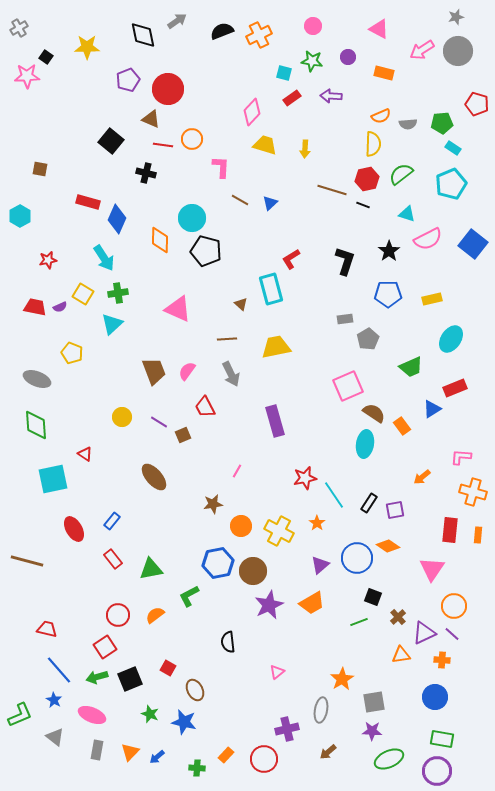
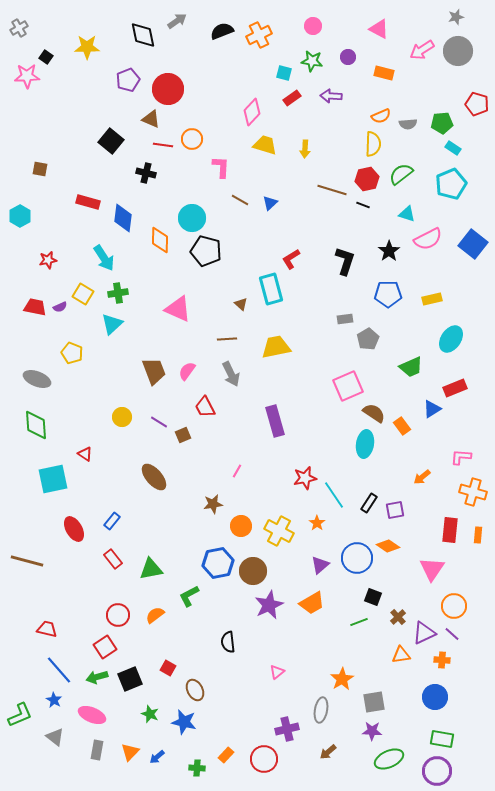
blue diamond at (117, 219): moved 6 px right, 1 px up; rotated 16 degrees counterclockwise
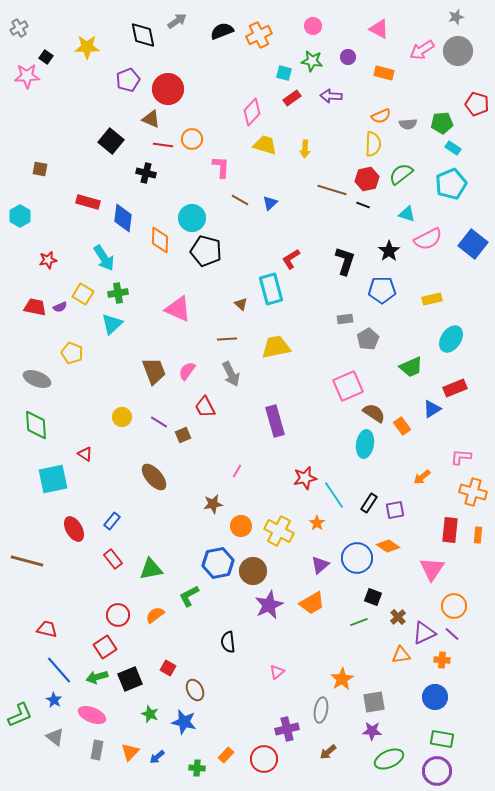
blue pentagon at (388, 294): moved 6 px left, 4 px up
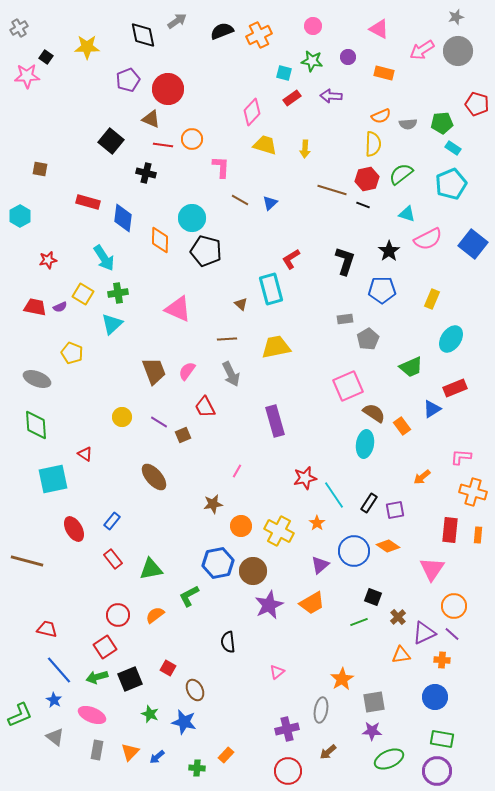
yellow rectangle at (432, 299): rotated 54 degrees counterclockwise
blue circle at (357, 558): moved 3 px left, 7 px up
red circle at (264, 759): moved 24 px right, 12 px down
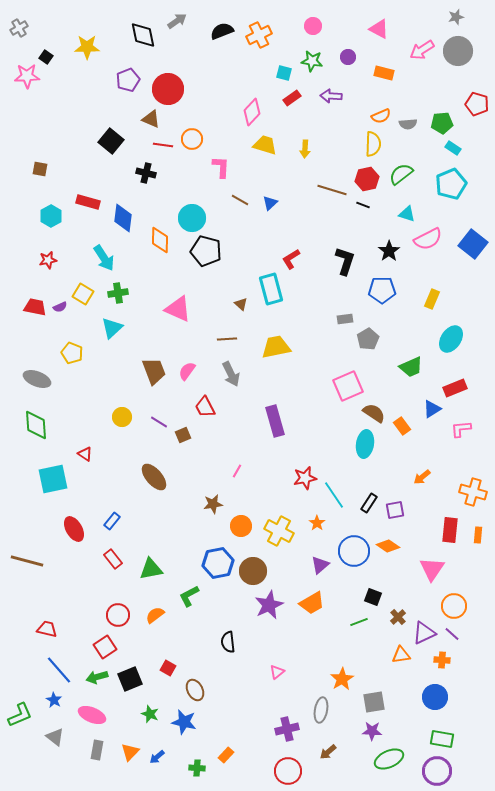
cyan hexagon at (20, 216): moved 31 px right
cyan triangle at (112, 324): moved 4 px down
pink L-shape at (461, 457): moved 28 px up; rotated 10 degrees counterclockwise
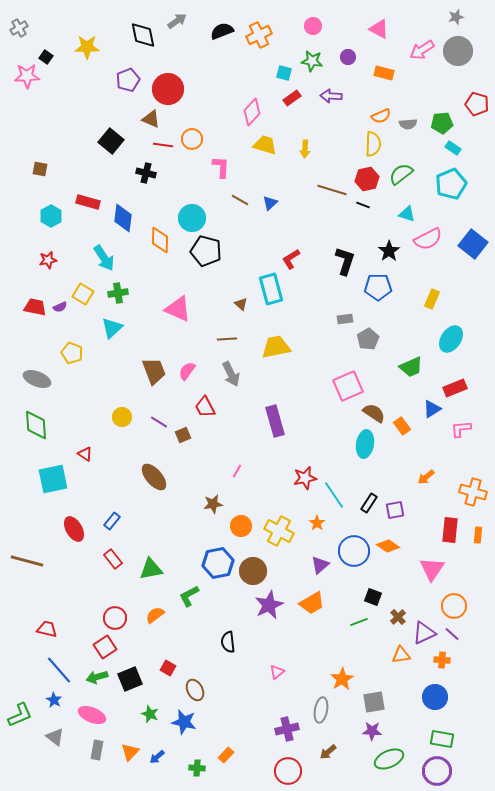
blue pentagon at (382, 290): moved 4 px left, 3 px up
orange arrow at (422, 477): moved 4 px right
red circle at (118, 615): moved 3 px left, 3 px down
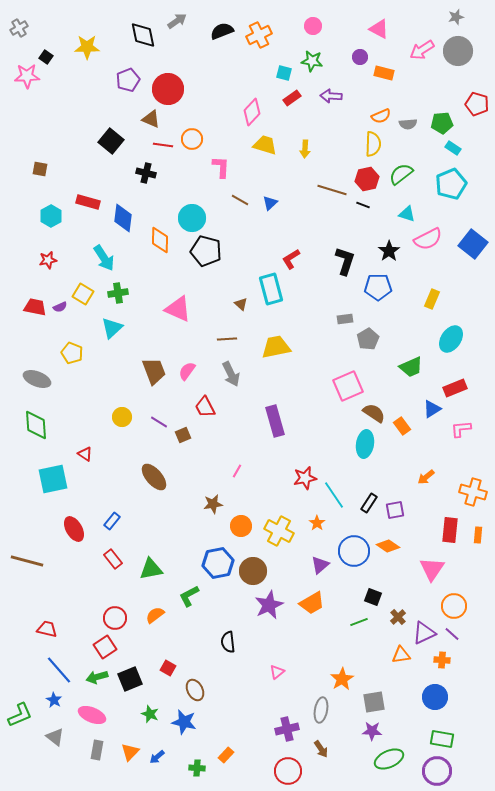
purple circle at (348, 57): moved 12 px right
brown arrow at (328, 752): moved 7 px left, 3 px up; rotated 84 degrees counterclockwise
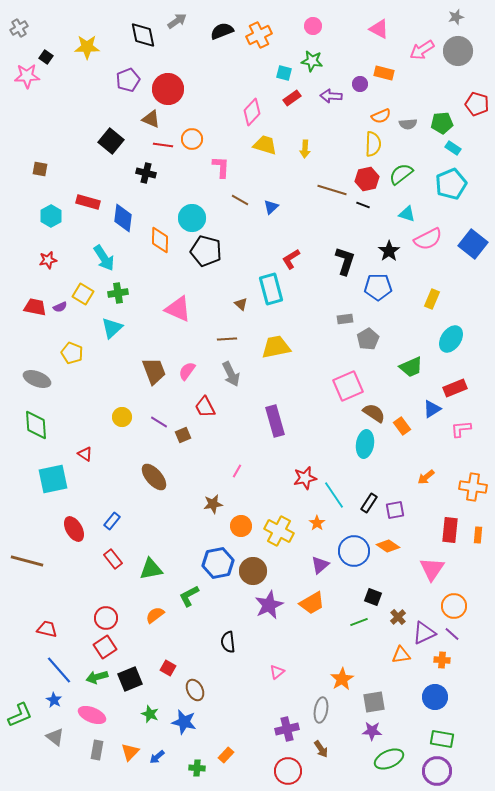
purple circle at (360, 57): moved 27 px down
blue triangle at (270, 203): moved 1 px right, 4 px down
orange cross at (473, 492): moved 5 px up; rotated 8 degrees counterclockwise
red circle at (115, 618): moved 9 px left
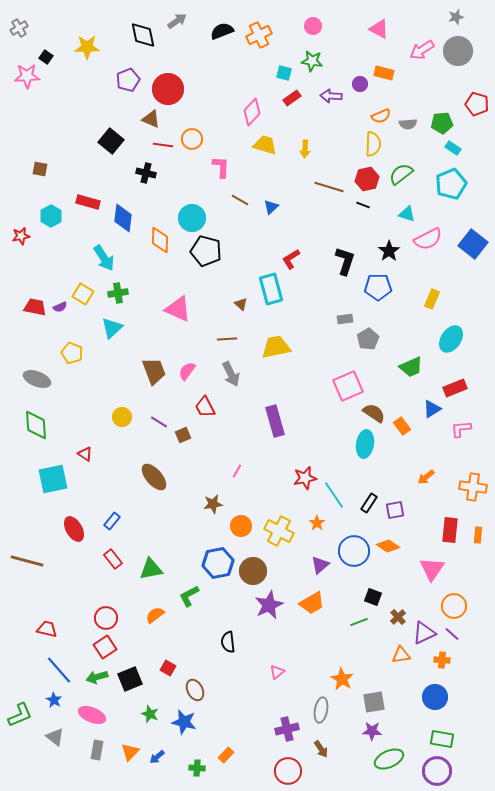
brown line at (332, 190): moved 3 px left, 3 px up
red star at (48, 260): moved 27 px left, 24 px up
orange star at (342, 679): rotated 10 degrees counterclockwise
